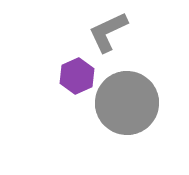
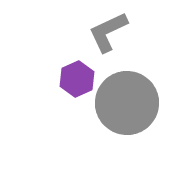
purple hexagon: moved 3 px down
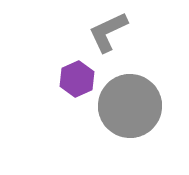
gray circle: moved 3 px right, 3 px down
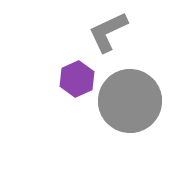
gray circle: moved 5 px up
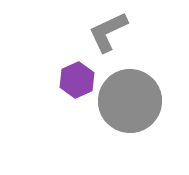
purple hexagon: moved 1 px down
